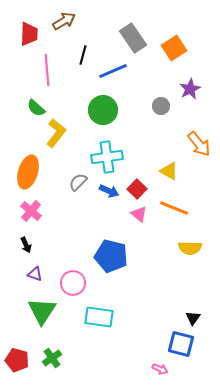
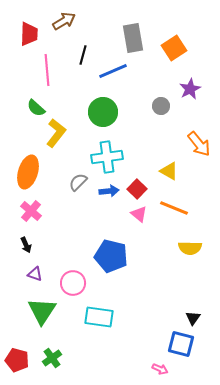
gray rectangle: rotated 24 degrees clockwise
green circle: moved 2 px down
blue arrow: rotated 30 degrees counterclockwise
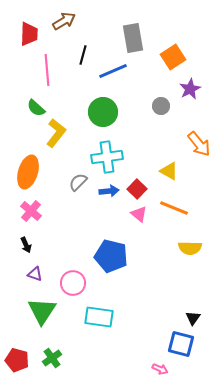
orange square: moved 1 px left, 9 px down
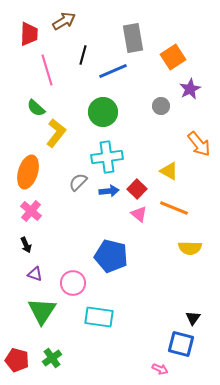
pink line: rotated 12 degrees counterclockwise
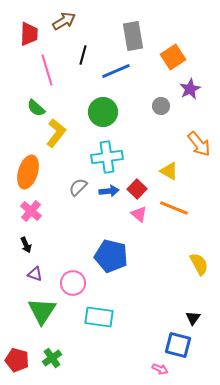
gray rectangle: moved 2 px up
blue line: moved 3 px right
gray semicircle: moved 5 px down
yellow semicircle: moved 9 px right, 16 px down; rotated 120 degrees counterclockwise
blue square: moved 3 px left, 1 px down
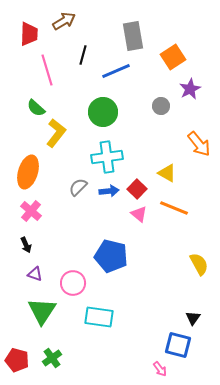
yellow triangle: moved 2 px left, 2 px down
pink arrow: rotated 28 degrees clockwise
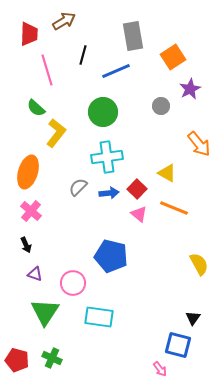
blue arrow: moved 2 px down
green triangle: moved 3 px right, 1 px down
green cross: rotated 30 degrees counterclockwise
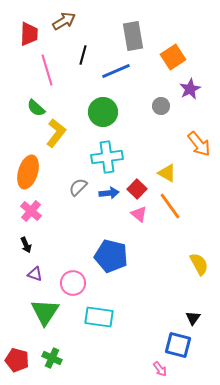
orange line: moved 4 px left, 2 px up; rotated 32 degrees clockwise
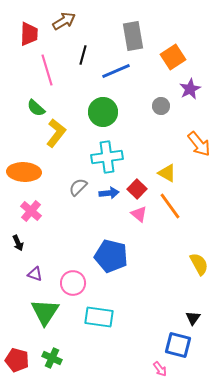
orange ellipse: moved 4 px left; rotated 76 degrees clockwise
black arrow: moved 8 px left, 2 px up
